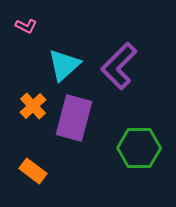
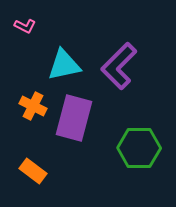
pink L-shape: moved 1 px left
cyan triangle: rotated 30 degrees clockwise
orange cross: rotated 20 degrees counterclockwise
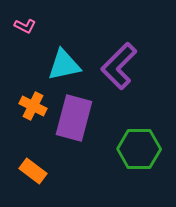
green hexagon: moved 1 px down
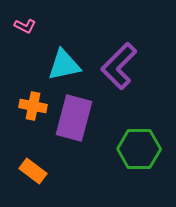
orange cross: rotated 16 degrees counterclockwise
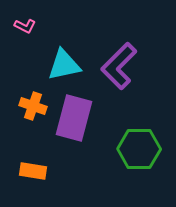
orange cross: rotated 8 degrees clockwise
orange rectangle: rotated 28 degrees counterclockwise
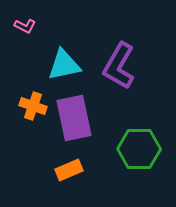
purple L-shape: rotated 15 degrees counterclockwise
purple rectangle: rotated 27 degrees counterclockwise
orange rectangle: moved 36 px right, 1 px up; rotated 32 degrees counterclockwise
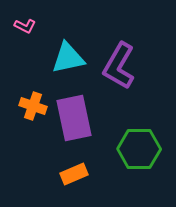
cyan triangle: moved 4 px right, 7 px up
orange rectangle: moved 5 px right, 4 px down
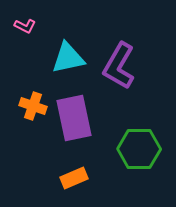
orange rectangle: moved 4 px down
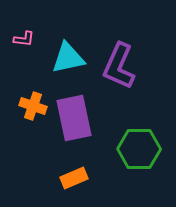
pink L-shape: moved 1 px left, 13 px down; rotated 20 degrees counterclockwise
purple L-shape: rotated 6 degrees counterclockwise
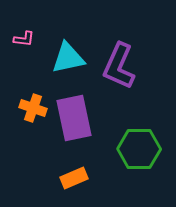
orange cross: moved 2 px down
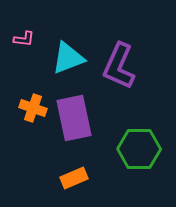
cyan triangle: rotated 9 degrees counterclockwise
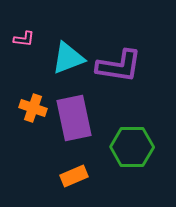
purple L-shape: rotated 105 degrees counterclockwise
green hexagon: moved 7 px left, 2 px up
orange rectangle: moved 2 px up
